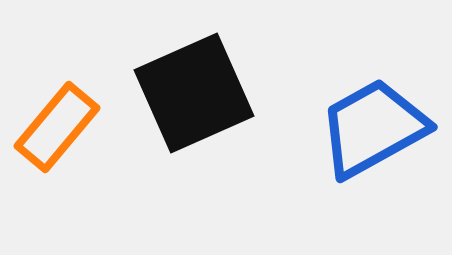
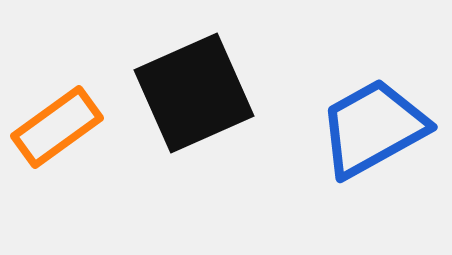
orange rectangle: rotated 14 degrees clockwise
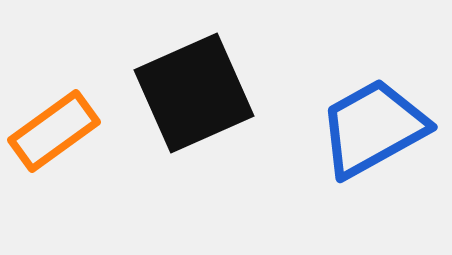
orange rectangle: moved 3 px left, 4 px down
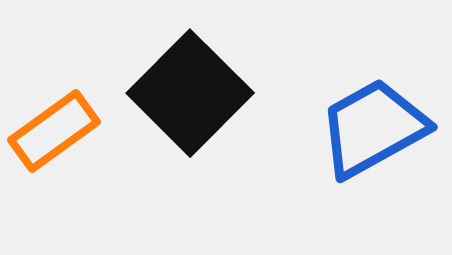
black square: moved 4 px left; rotated 21 degrees counterclockwise
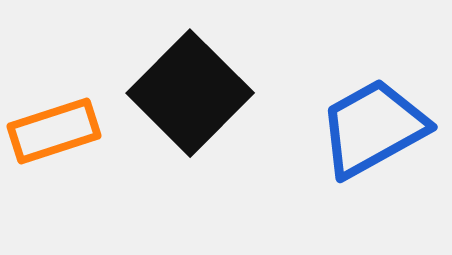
orange rectangle: rotated 18 degrees clockwise
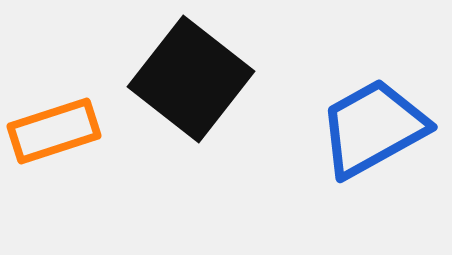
black square: moved 1 px right, 14 px up; rotated 7 degrees counterclockwise
